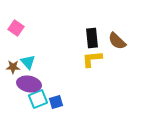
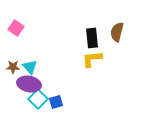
brown semicircle: moved 9 px up; rotated 60 degrees clockwise
cyan triangle: moved 2 px right, 5 px down
cyan square: rotated 24 degrees counterclockwise
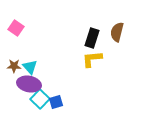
black rectangle: rotated 24 degrees clockwise
brown star: moved 1 px right, 1 px up
cyan square: moved 2 px right
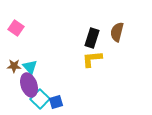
purple ellipse: moved 1 px down; rotated 60 degrees clockwise
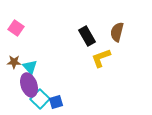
black rectangle: moved 5 px left, 2 px up; rotated 48 degrees counterclockwise
yellow L-shape: moved 9 px right, 1 px up; rotated 15 degrees counterclockwise
brown star: moved 4 px up
